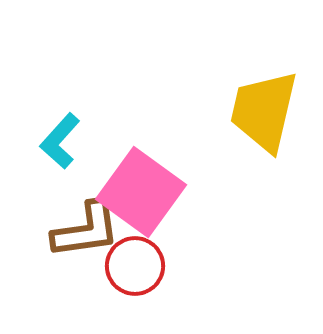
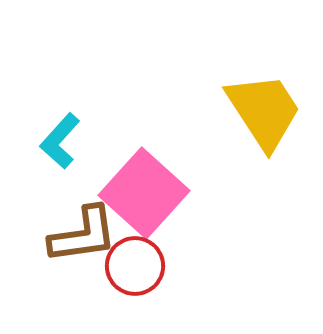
yellow trapezoid: rotated 134 degrees clockwise
pink square: moved 3 px right, 1 px down; rotated 6 degrees clockwise
brown L-shape: moved 3 px left, 5 px down
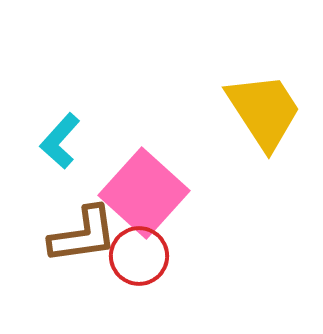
red circle: moved 4 px right, 10 px up
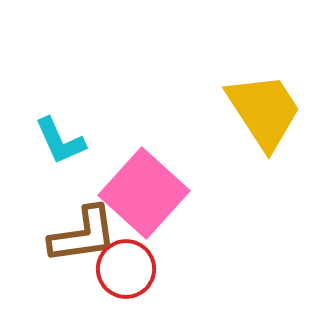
cyan L-shape: rotated 66 degrees counterclockwise
red circle: moved 13 px left, 13 px down
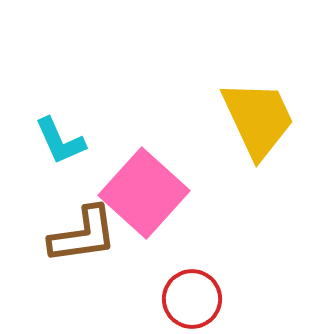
yellow trapezoid: moved 6 px left, 8 px down; rotated 8 degrees clockwise
red circle: moved 66 px right, 30 px down
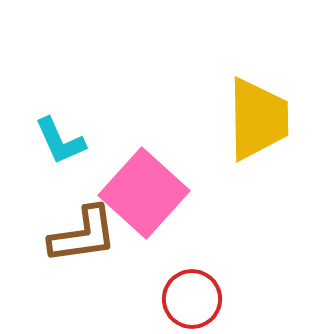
yellow trapezoid: rotated 24 degrees clockwise
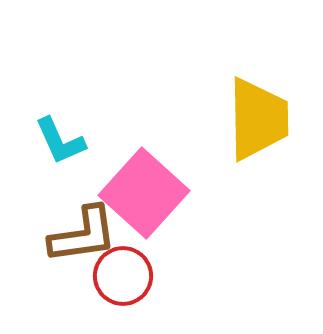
red circle: moved 69 px left, 23 px up
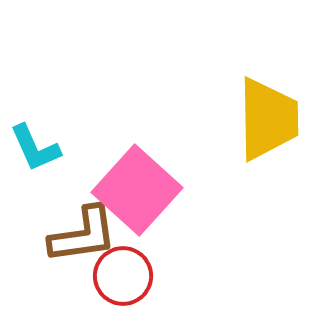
yellow trapezoid: moved 10 px right
cyan L-shape: moved 25 px left, 7 px down
pink square: moved 7 px left, 3 px up
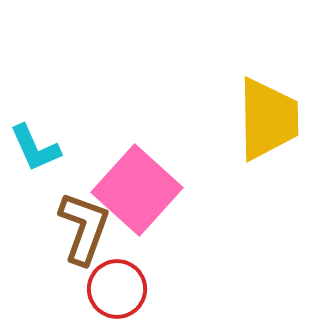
brown L-shape: moved 1 px right, 7 px up; rotated 62 degrees counterclockwise
red circle: moved 6 px left, 13 px down
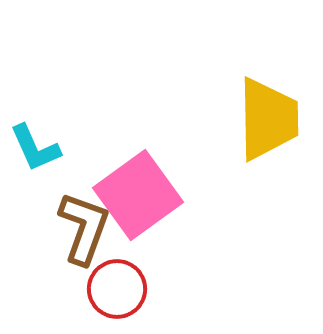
pink square: moved 1 px right, 5 px down; rotated 12 degrees clockwise
